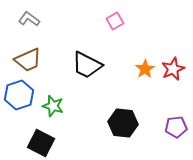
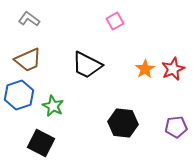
green star: rotated 10 degrees clockwise
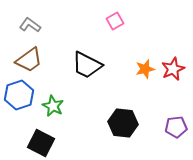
gray L-shape: moved 1 px right, 6 px down
brown trapezoid: moved 1 px right; rotated 12 degrees counterclockwise
orange star: rotated 18 degrees clockwise
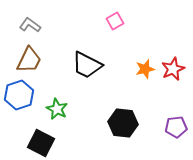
brown trapezoid: rotated 28 degrees counterclockwise
green star: moved 4 px right, 3 px down
